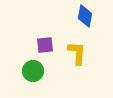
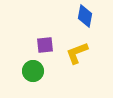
yellow L-shape: rotated 115 degrees counterclockwise
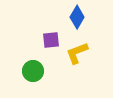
blue diamond: moved 8 px left, 1 px down; rotated 20 degrees clockwise
purple square: moved 6 px right, 5 px up
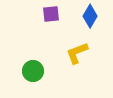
blue diamond: moved 13 px right, 1 px up
purple square: moved 26 px up
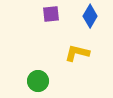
yellow L-shape: rotated 35 degrees clockwise
green circle: moved 5 px right, 10 px down
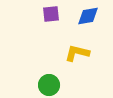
blue diamond: moved 2 px left; rotated 50 degrees clockwise
green circle: moved 11 px right, 4 px down
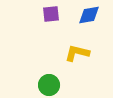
blue diamond: moved 1 px right, 1 px up
